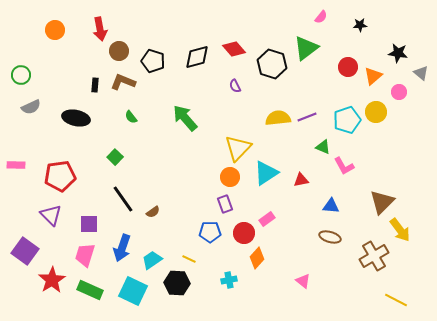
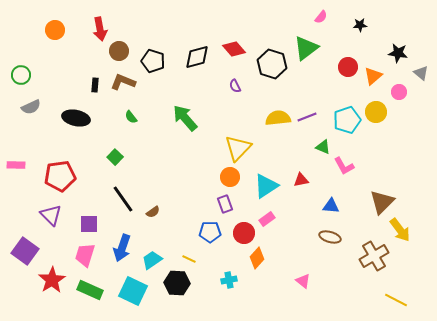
cyan triangle at (266, 173): moved 13 px down
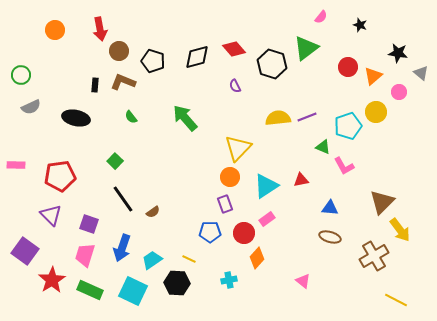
black star at (360, 25): rotated 24 degrees clockwise
cyan pentagon at (347, 120): moved 1 px right, 6 px down
green square at (115, 157): moved 4 px down
blue triangle at (331, 206): moved 1 px left, 2 px down
purple square at (89, 224): rotated 18 degrees clockwise
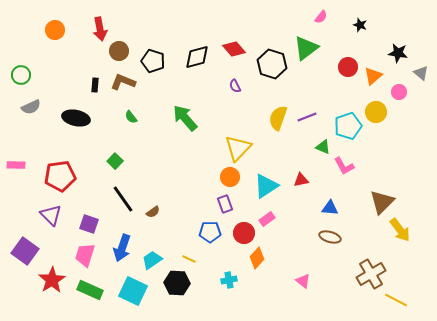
yellow semicircle at (278, 118): rotated 65 degrees counterclockwise
brown cross at (374, 256): moved 3 px left, 18 px down
